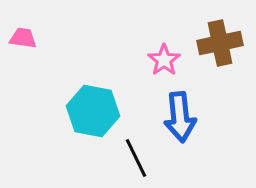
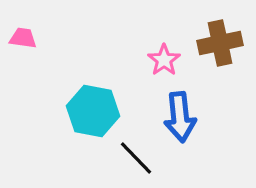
black line: rotated 18 degrees counterclockwise
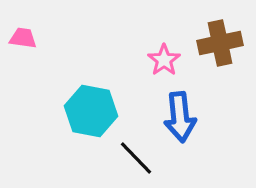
cyan hexagon: moved 2 px left
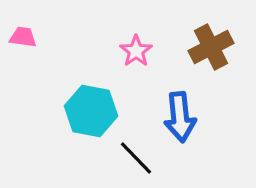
pink trapezoid: moved 1 px up
brown cross: moved 9 px left, 4 px down; rotated 15 degrees counterclockwise
pink star: moved 28 px left, 9 px up
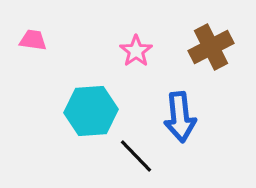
pink trapezoid: moved 10 px right, 3 px down
cyan hexagon: rotated 15 degrees counterclockwise
black line: moved 2 px up
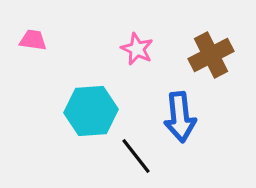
brown cross: moved 8 px down
pink star: moved 1 px right, 2 px up; rotated 12 degrees counterclockwise
black line: rotated 6 degrees clockwise
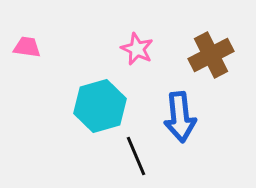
pink trapezoid: moved 6 px left, 7 px down
cyan hexagon: moved 9 px right, 5 px up; rotated 12 degrees counterclockwise
black line: rotated 15 degrees clockwise
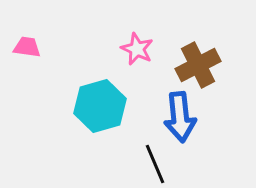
brown cross: moved 13 px left, 10 px down
black line: moved 19 px right, 8 px down
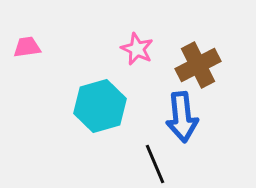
pink trapezoid: rotated 16 degrees counterclockwise
blue arrow: moved 2 px right
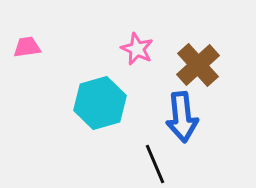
brown cross: rotated 15 degrees counterclockwise
cyan hexagon: moved 3 px up
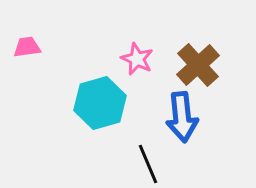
pink star: moved 10 px down
black line: moved 7 px left
